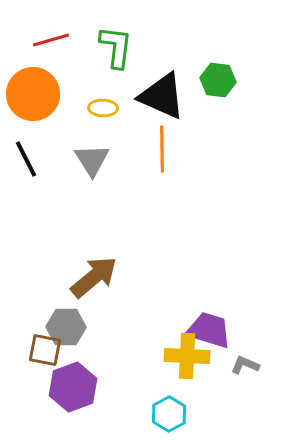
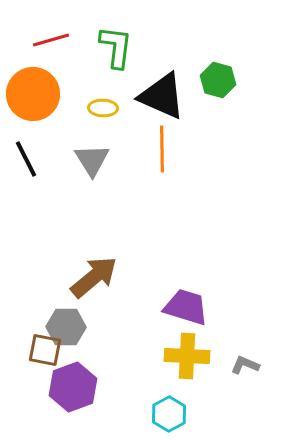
green hexagon: rotated 8 degrees clockwise
purple trapezoid: moved 23 px left, 23 px up
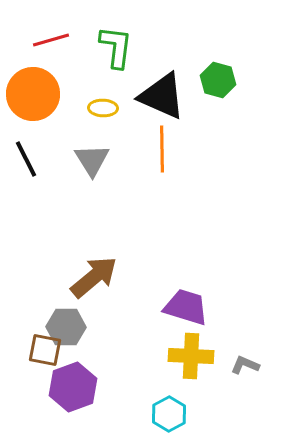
yellow cross: moved 4 px right
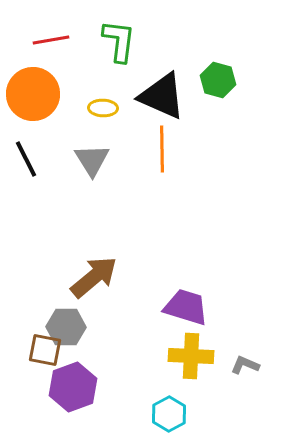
red line: rotated 6 degrees clockwise
green L-shape: moved 3 px right, 6 px up
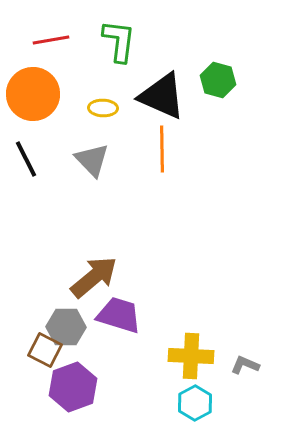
gray triangle: rotated 12 degrees counterclockwise
purple trapezoid: moved 67 px left, 8 px down
brown square: rotated 16 degrees clockwise
cyan hexagon: moved 26 px right, 11 px up
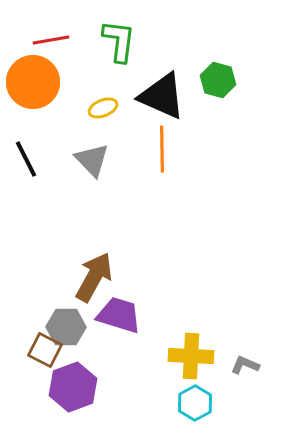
orange circle: moved 12 px up
yellow ellipse: rotated 24 degrees counterclockwise
brown arrow: rotated 21 degrees counterclockwise
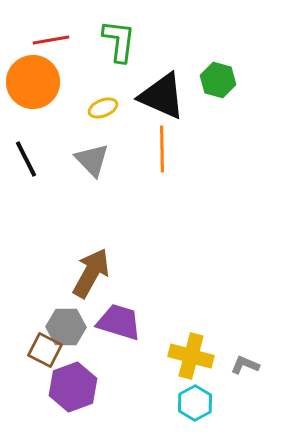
brown arrow: moved 3 px left, 4 px up
purple trapezoid: moved 7 px down
yellow cross: rotated 12 degrees clockwise
